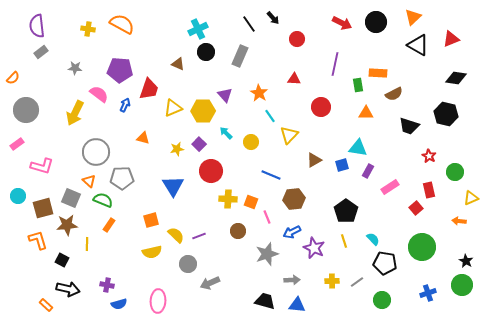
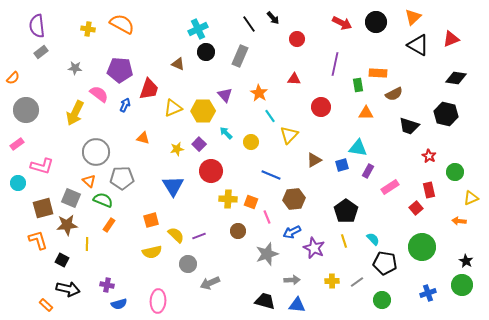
cyan circle at (18, 196): moved 13 px up
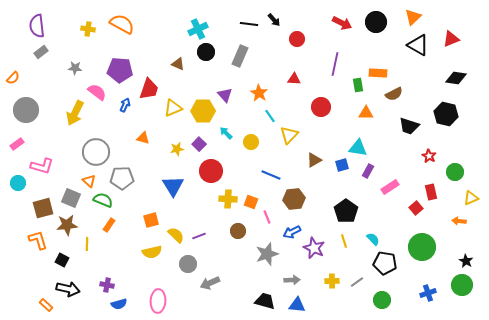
black arrow at (273, 18): moved 1 px right, 2 px down
black line at (249, 24): rotated 48 degrees counterclockwise
pink semicircle at (99, 94): moved 2 px left, 2 px up
red rectangle at (429, 190): moved 2 px right, 2 px down
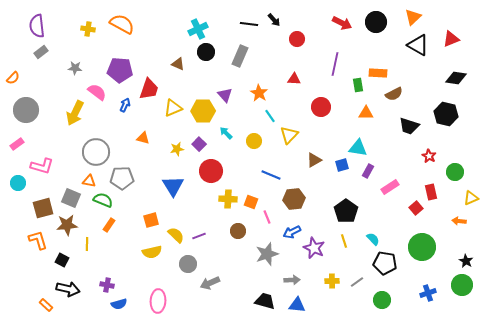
yellow circle at (251, 142): moved 3 px right, 1 px up
orange triangle at (89, 181): rotated 32 degrees counterclockwise
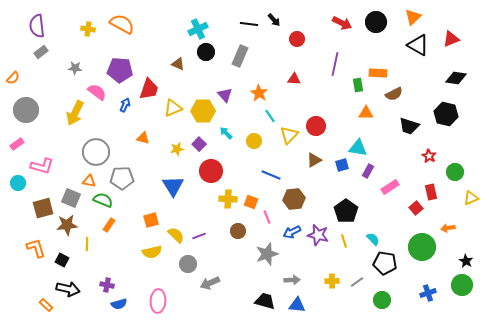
red circle at (321, 107): moved 5 px left, 19 px down
orange arrow at (459, 221): moved 11 px left, 7 px down; rotated 16 degrees counterclockwise
orange L-shape at (38, 240): moved 2 px left, 8 px down
purple star at (314, 248): moved 4 px right, 13 px up; rotated 10 degrees counterclockwise
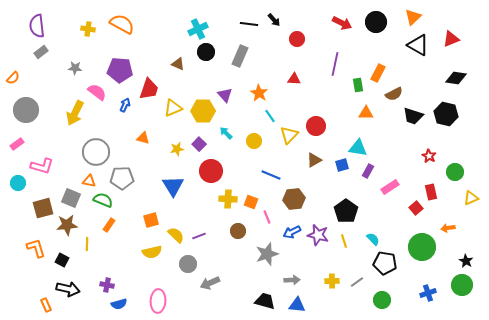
orange rectangle at (378, 73): rotated 66 degrees counterclockwise
black trapezoid at (409, 126): moved 4 px right, 10 px up
orange rectangle at (46, 305): rotated 24 degrees clockwise
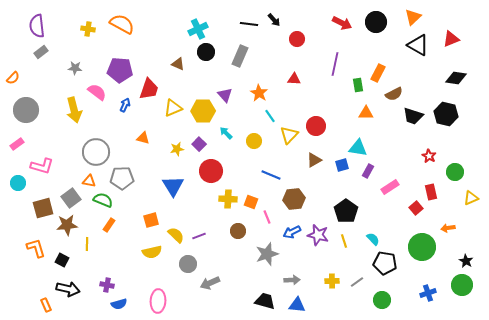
yellow arrow at (75, 113): moved 1 px left, 3 px up; rotated 40 degrees counterclockwise
gray square at (71, 198): rotated 30 degrees clockwise
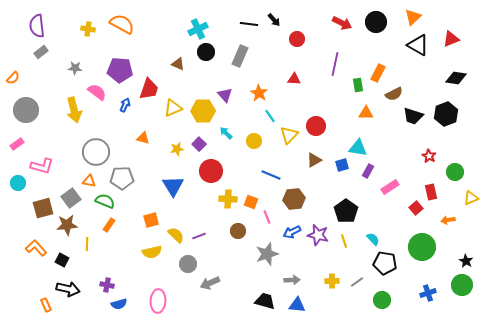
black hexagon at (446, 114): rotated 25 degrees clockwise
green semicircle at (103, 200): moved 2 px right, 1 px down
orange arrow at (448, 228): moved 8 px up
orange L-shape at (36, 248): rotated 25 degrees counterclockwise
